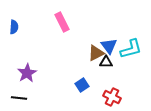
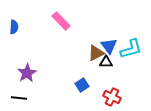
pink rectangle: moved 1 px left, 1 px up; rotated 18 degrees counterclockwise
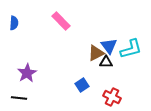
blue semicircle: moved 4 px up
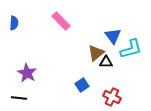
blue triangle: moved 4 px right, 10 px up
brown triangle: rotated 12 degrees counterclockwise
purple star: rotated 12 degrees counterclockwise
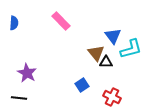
brown triangle: rotated 30 degrees counterclockwise
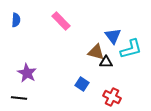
blue semicircle: moved 2 px right, 3 px up
brown triangle: moved 1 px up; rotated 36 degrees counterclockwise
blue square: moved 1 px up; rotated 24 degrees counterclockwise
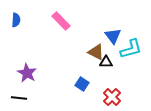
brown triangle: rotated 12 degrees clockwise
red cross: rotated 18 degrees clockwise
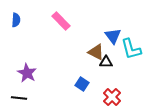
cyan L-shape: rotated 90 degrees clockwise
